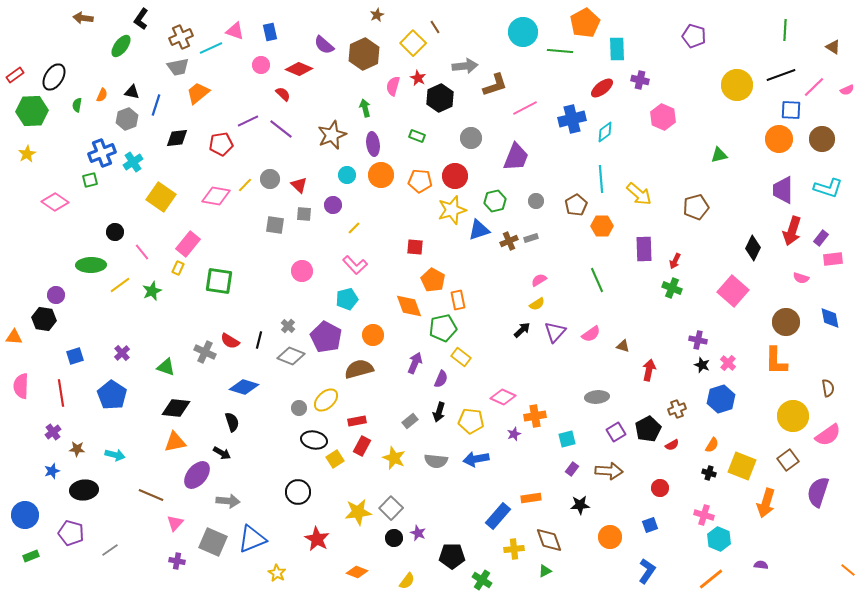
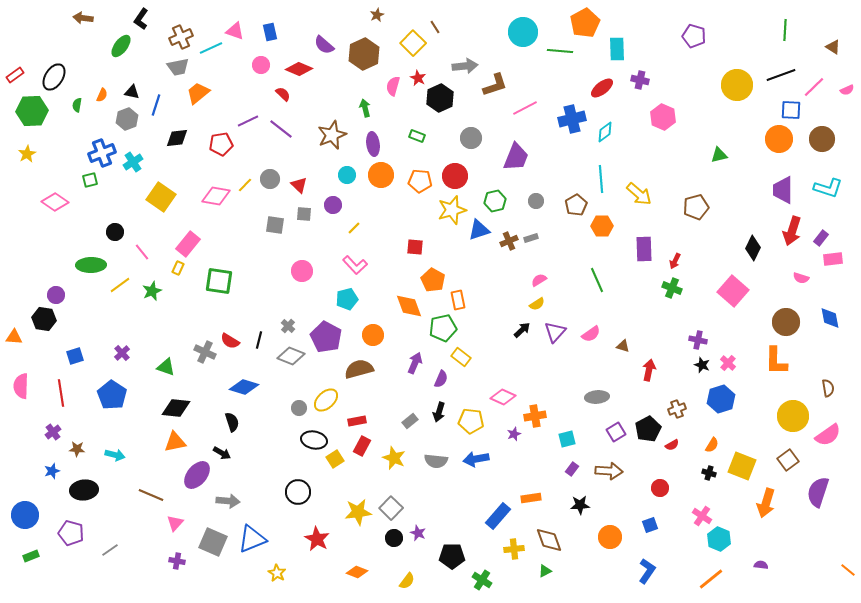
pink cross at (704, 515): moved 2 px left, 1 px down; rotated 18 degrees clockwise
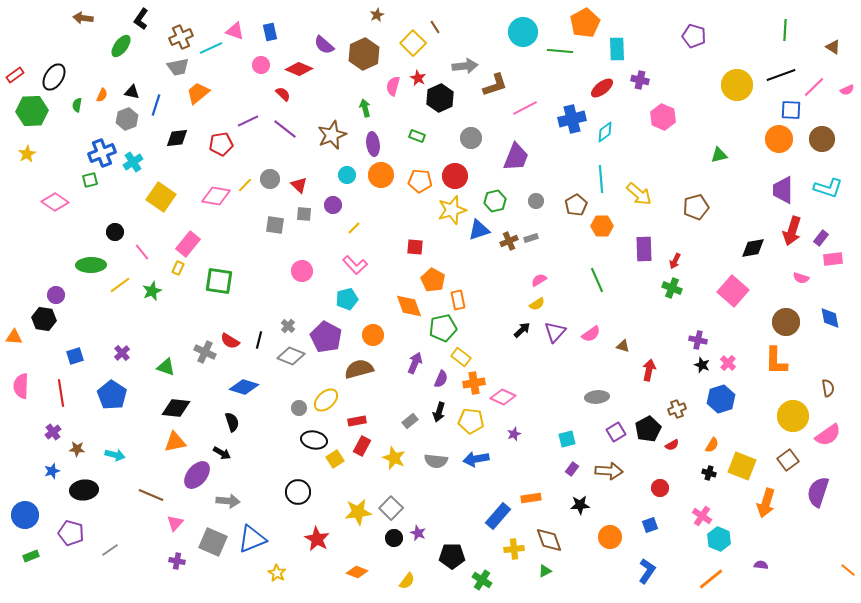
purple line at (281, 129): moved 4 px right
black diamond at (753, 248): rotated 55 degrees clockwise
orange cross at (535, 416): moved 61 px left, 33 px up
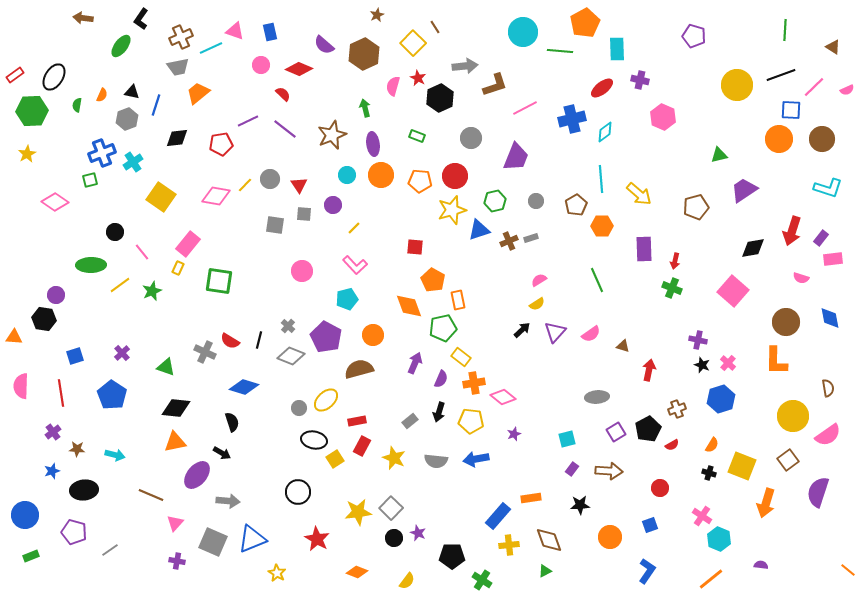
red triangle at (299, 185): rotated 12 degrees clockwise
purple trapezoid at (783, 190): moved 39 px left; rotated 56 degrees clockwise
red arrow at (675, 261): rotated 14 degrees counterclockwise
pink diamond at (503, 397): rotated 15 degrees clockwise
purple pentagon at (71, 533): moved 3 px right, 1 px up
yellow cross at (514, 549): moved 5 px left, 4 px up
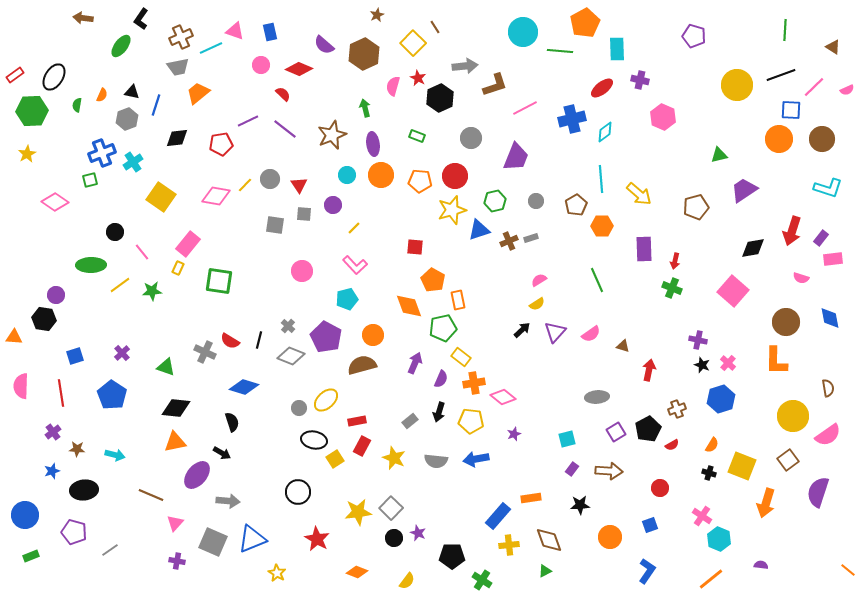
green star at (152, 291): rotated 18 degrees clockwise
brown semicircle at (359, 369): moved 3 px right, 4 px up
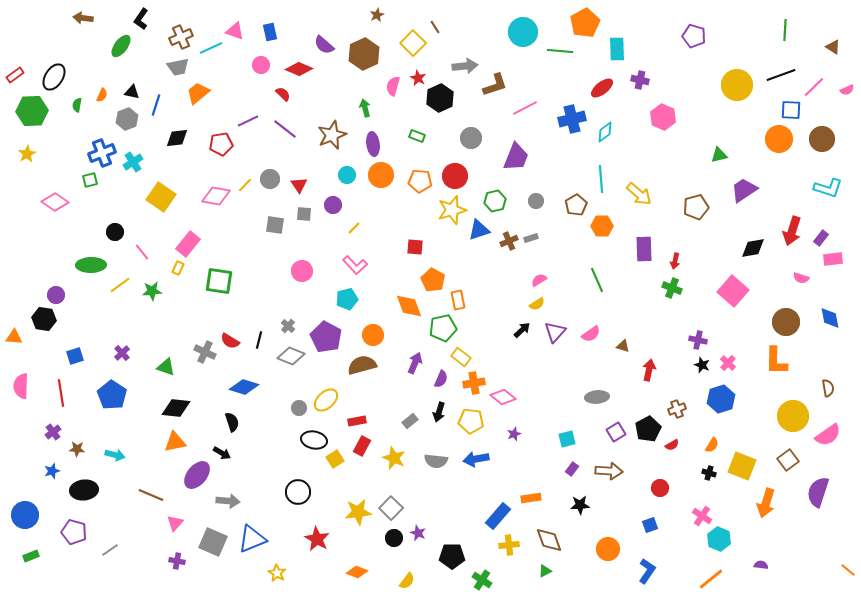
orange circle at (610, 537): moved 2 px left, 12 px down
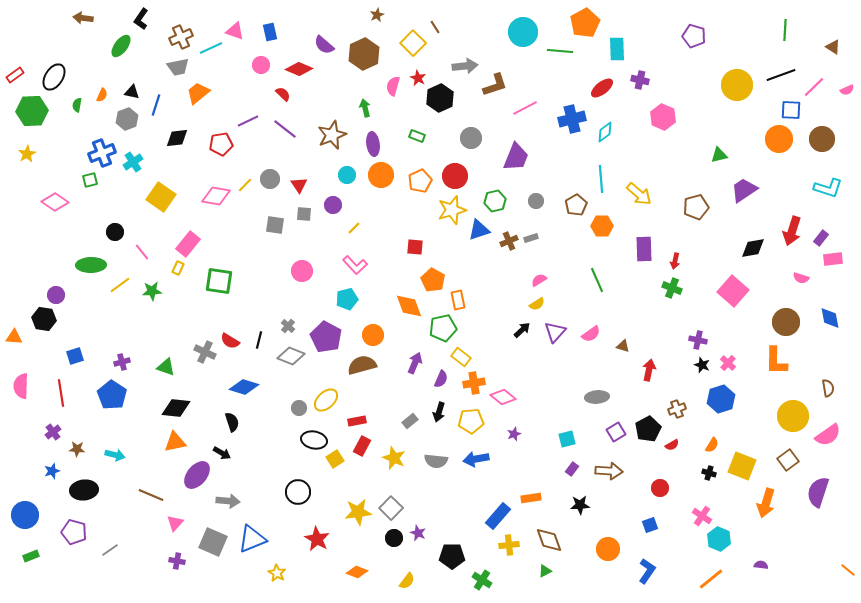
orange pentagon at (420, 181): rotated 30 degrees counterclockwise
purple cross at (122, 353): moved 9 px down; rotated 28 degrees clockwise
yellow pentagon at (471, 421): rotated 10 degrees counterclockwise
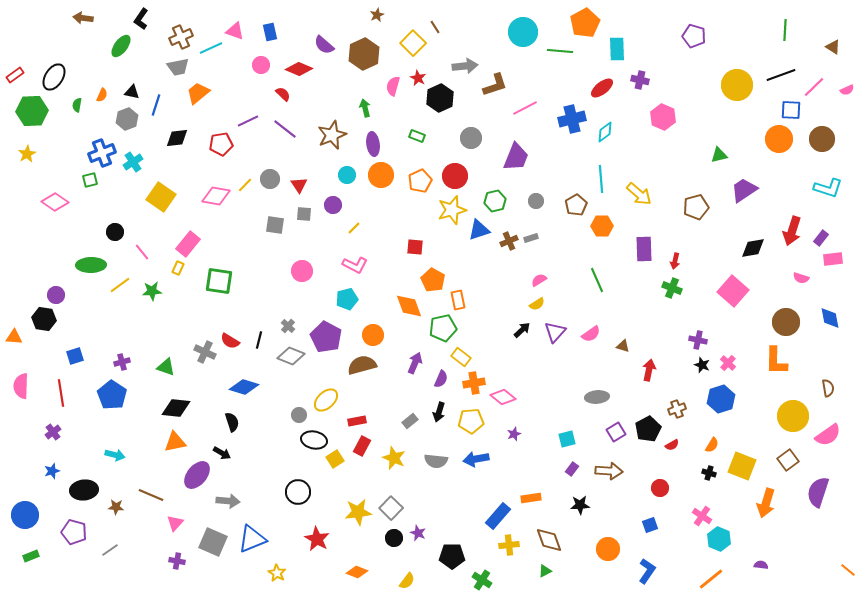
pink L-shape at (355, 265): rotated 20 degrees counterclockwise
gray circle at (299, 408): moved 7 px down
brown star at (77, 449): moved 39 px right, 58 px down
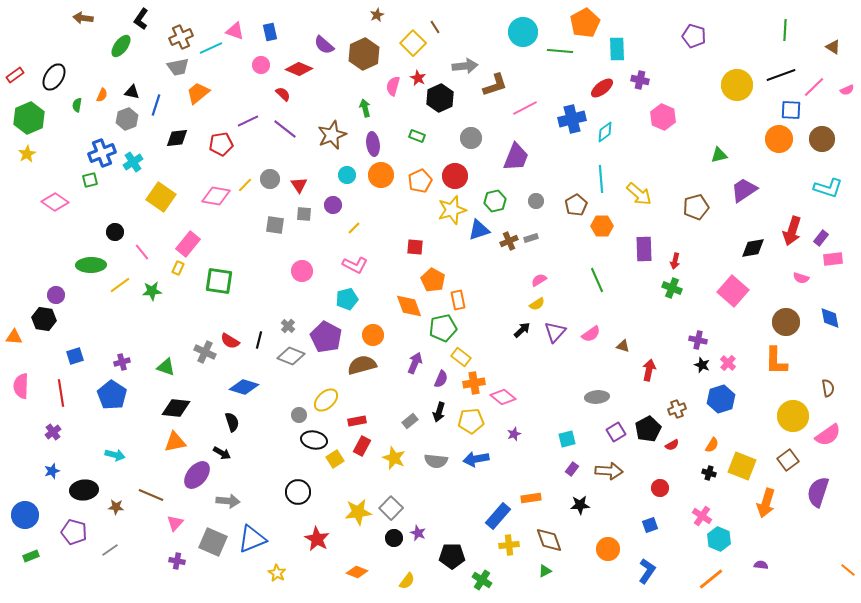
green hexagon at (32, 111): moved 3 px left, 7 px down; rotated 20 degrees counterclockwise
